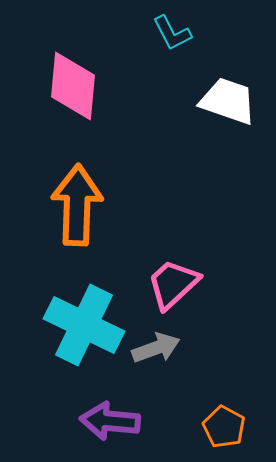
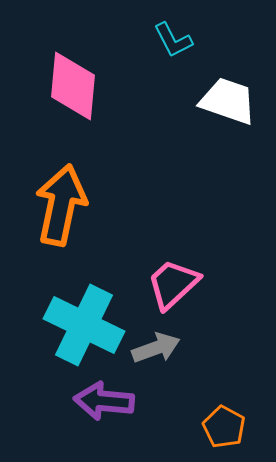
cyan L-shape: moved 1 px right, 7 px down
orange arrow: moved 16 px left; rotated 10 degrees clockwise
purple arrow: moved 6 px left, 20 px up
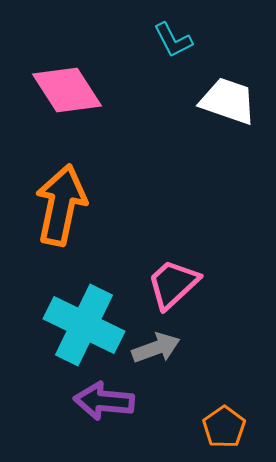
pink diamond: moved 6 px left, 4 px down; rotated 38 degrees counterclockwise
orange pentagon: rotated 9 degrees clockwise
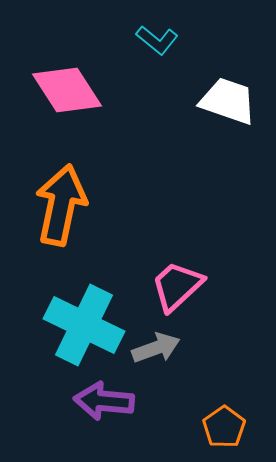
cyan L-shape: moved 16 px left; rotated 24 degrees counterclockwise
pink trapezoid: moved 4 px right, 2 px down
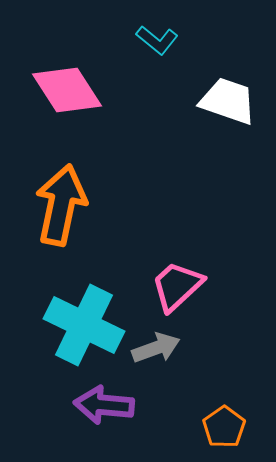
purple arrow: moved 4 px down
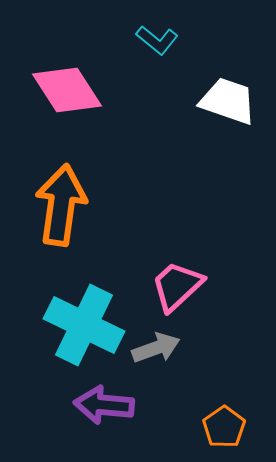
orange arrow: rotated 4 degrees counterclockwise
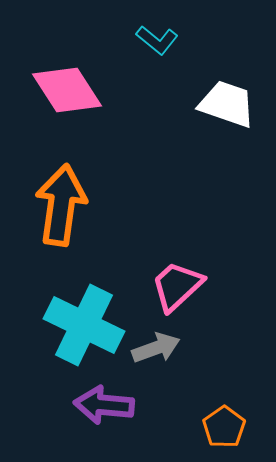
white trapezoid: moved 1 px left, 3 px down
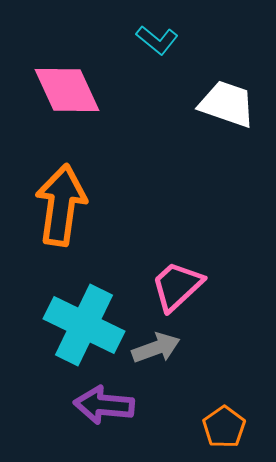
pink diamond: rotated 8 degrees clockwise
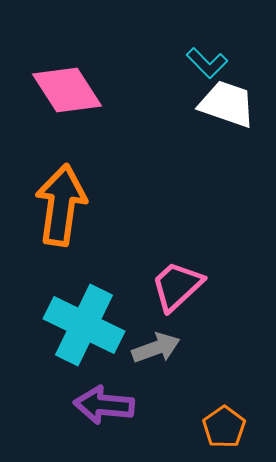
cyan L-shape: moved 50 px right, 23 px down; rotated 6 degrees clockwise
pink diamond: rotated 8 degrees counterclockwise
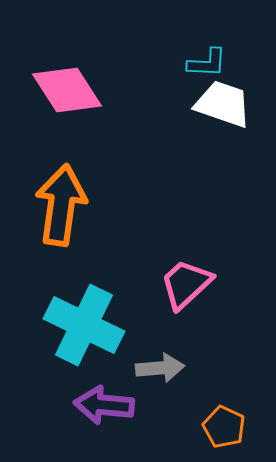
cyan L-shape: rotated 42 degrees counterclockwise
white trapezoid: moved 4 px left
pink trapezoid: moved 9 px right, 2 px up
gray arrow: moved 4 px right, 20 px down; rotated 15 degrees clockwise
orange pentagon: rotated 12 degrees counterclockwise
